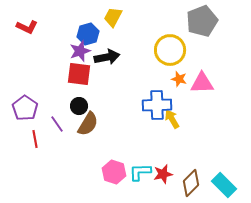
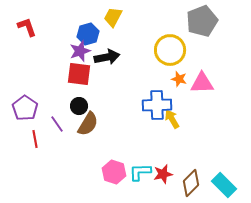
red L-shape: rotated 135 degrees counterclockwise
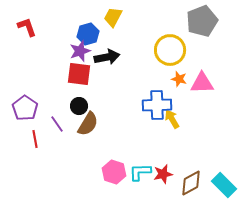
brown diamond: rotated 16 degrees clockwise
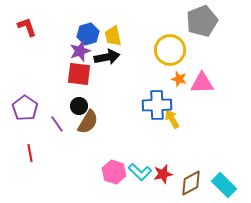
yellow trapezoid: moved 19 px down; rotated 40 degrees counterclockwise
brown semicircle: moved 2 px up
red line: moved 5 px left, 14 px down
cyan L-shape: rotated 135 degrees counterclockwise
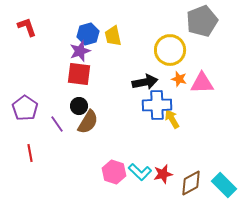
black arrow: moved 38 px right, 25 px down
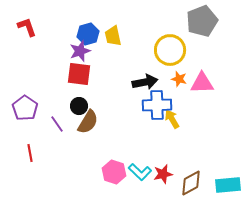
cyan rectangle: moved 4 px right; rotated 50 degrees counterclockwise
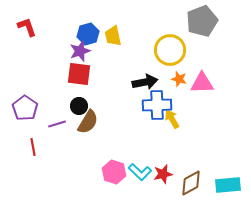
purple line: rotated 72 degrees counterclockwise
red line: moved 3 px right, 6 px up
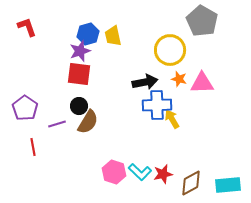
gray pentagon: rotated 20 degrees counterclockwise
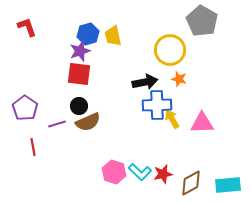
pink triangle: moved 40 px down
brown semicircle: rotated 35 degrees clockwise
